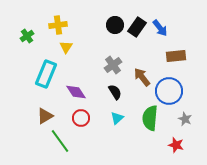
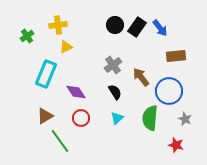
yellow triangle: rotated 32 degrees clockwise
brown arrow: moved 1 px left
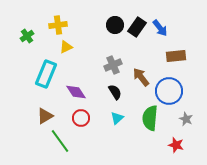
gray cross: rotated 12 degrees clockwise
gray star: moved 1 px right
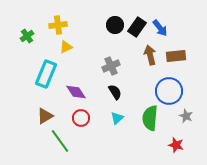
gray cross: moved 2 px left, 1 px down
brown arrow: moved 9 px right, 22 px up; rotated 24 degrees clockwise
gray star: moved 3 px up
